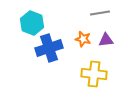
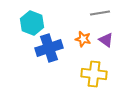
purple triangle: rotated 42 degrees clockwise
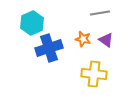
cyan hexagon: rotated 15 degrees clockwise
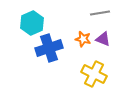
purple triangle: moved 3 px left, 1 px up; rotated 14 degrees counterclockwise
yellow cross: rotated 20 degrees clockwise
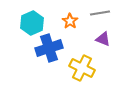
orange star: moved 13 px left, 18 px up; rotated 21 degrees clockwise
yellow cross: moved 12 px left, 6 px up
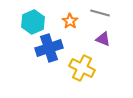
gray line: rotated 24 degrees clockwise
cyan hexagon: moved 1 px right, 1 px up
